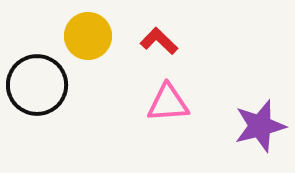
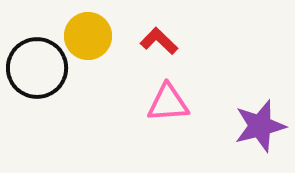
black circle: moved 17 px up
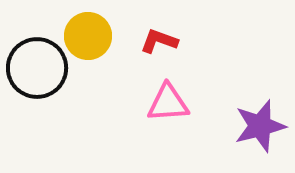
red L-shape: rotated 24 degrees counterclockwise
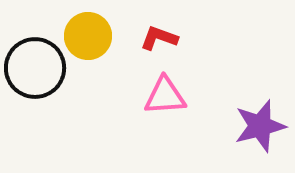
red L-shape: moved 3 px up
black circle: moved 2 px left
pink triangle: moved 3 px left, 7 px up
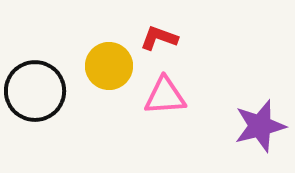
yellow circle: moved 21 px right, 30 px down
black circle: moved 23 px down
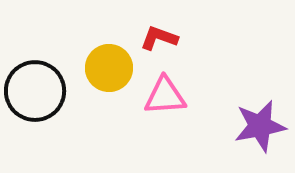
yellow circle: moved 2 px down
purple star: rotated 4 degrees clockwise
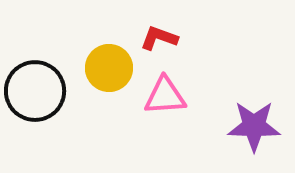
purple star: moved 6 px left; rotated 12 degrees clockwise
